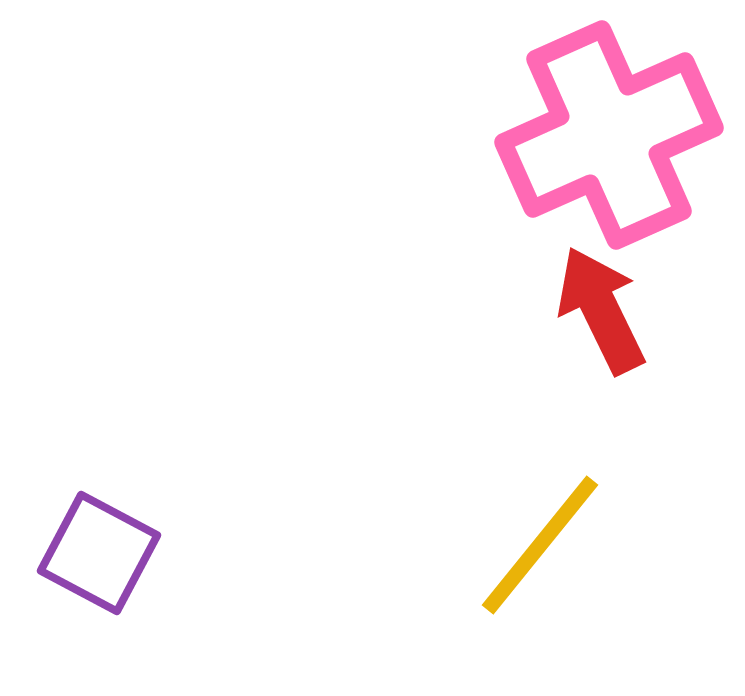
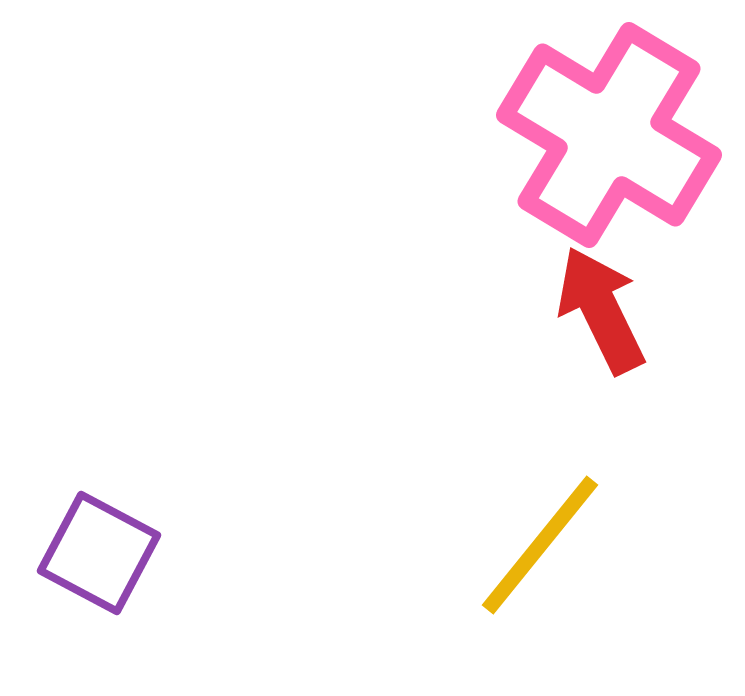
pink cross: rotated 35 degrees counterclockwise
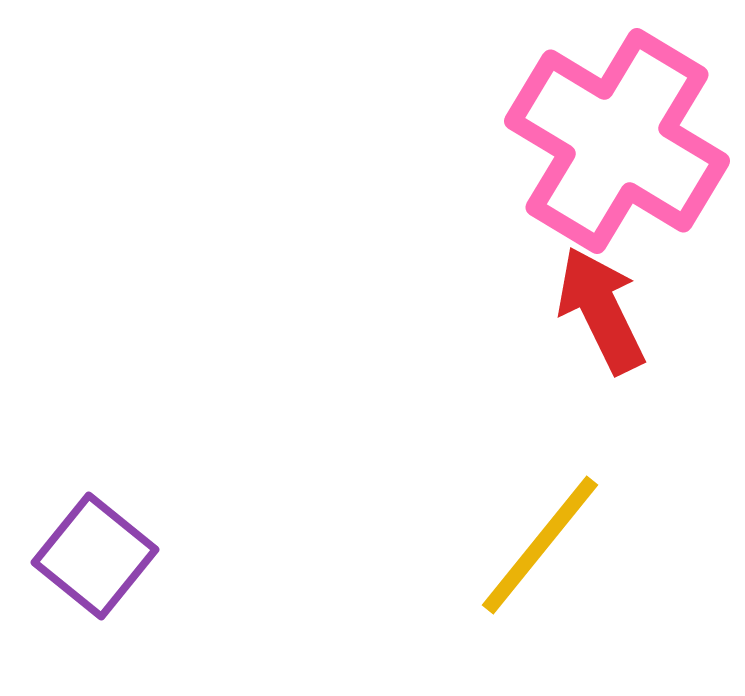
pink cross: moved 8 px right, 6 px down
purple square: moved 4 px left, 3 px down; rotated 11 degrees clockwise
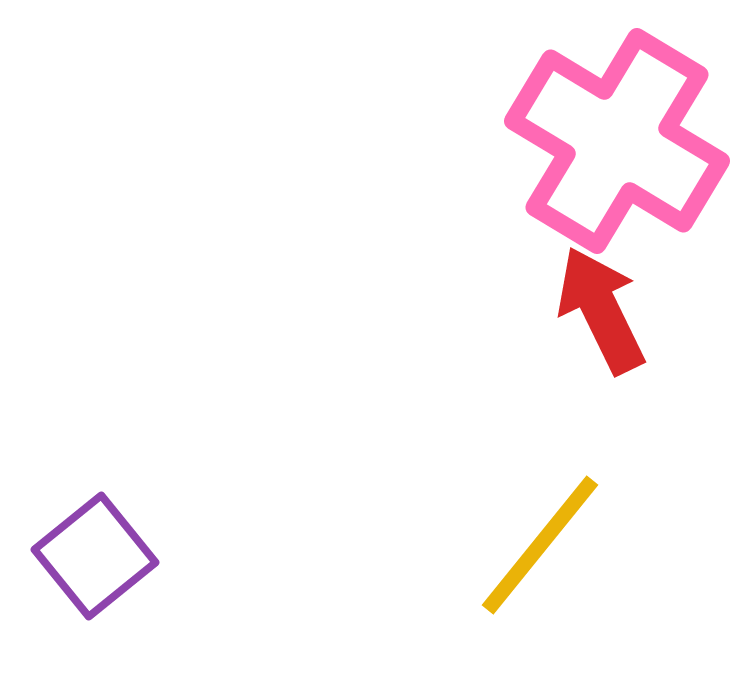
purple square: rotated 12 degrees clockwise
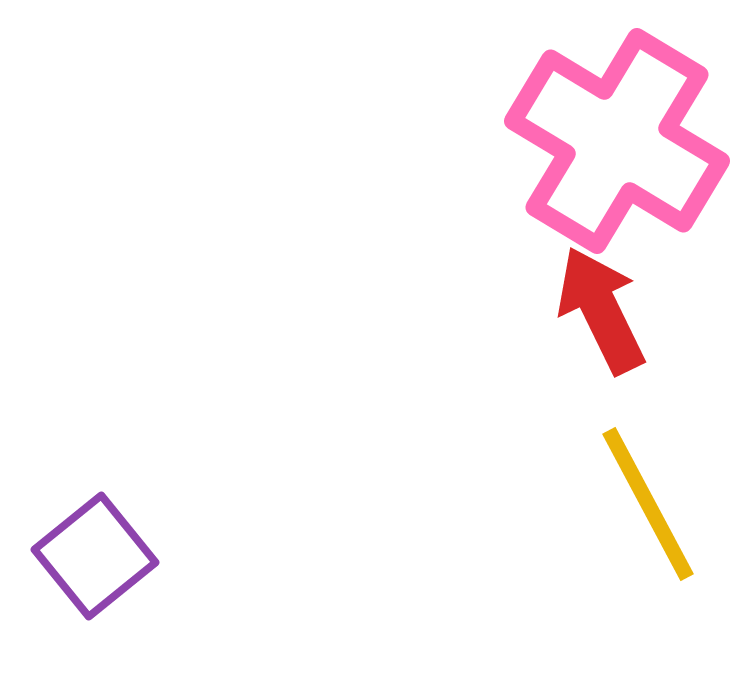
yellow line: moved 108 px right, 41 px up; rotated 67 degrees counterclockwise
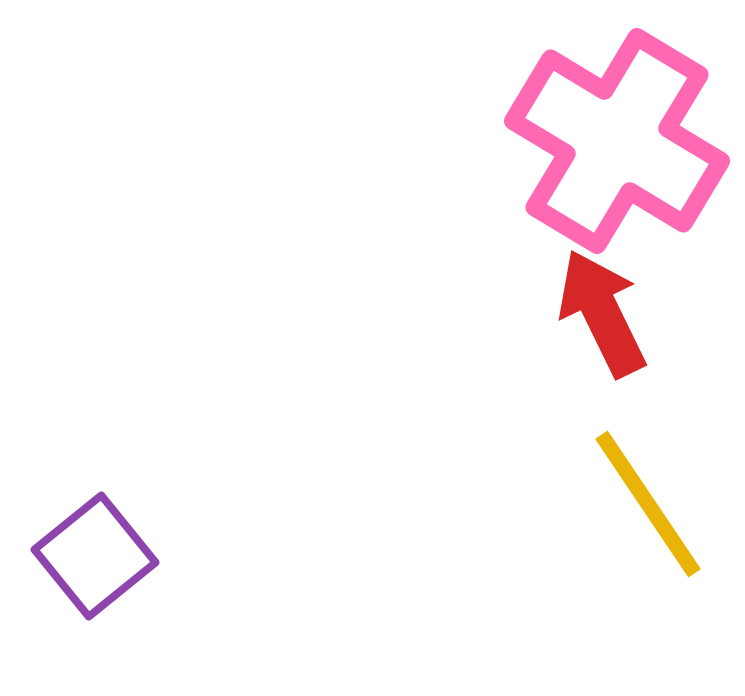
red arrow: moved 1 px right, 3 px down
yellow line: rotated 6 degrees counterclockwise
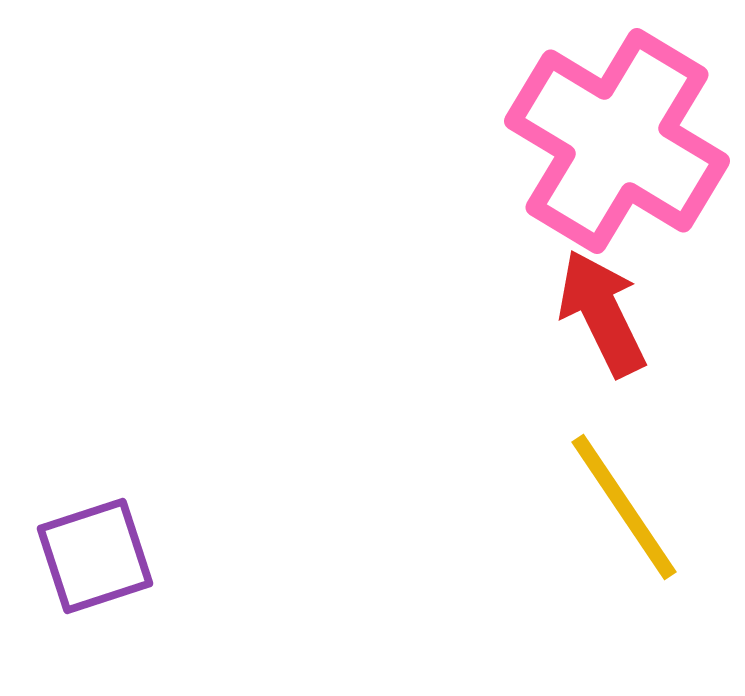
yellow line: moved 24 px left, 3 px down
purple square: rotated 21 degrees clockwise
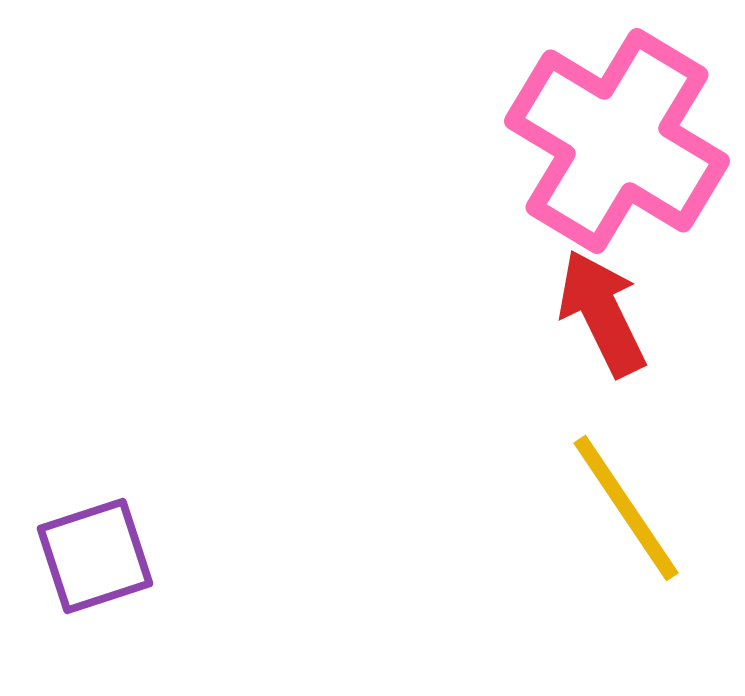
yellow line: moved 2 px right, 1 px down
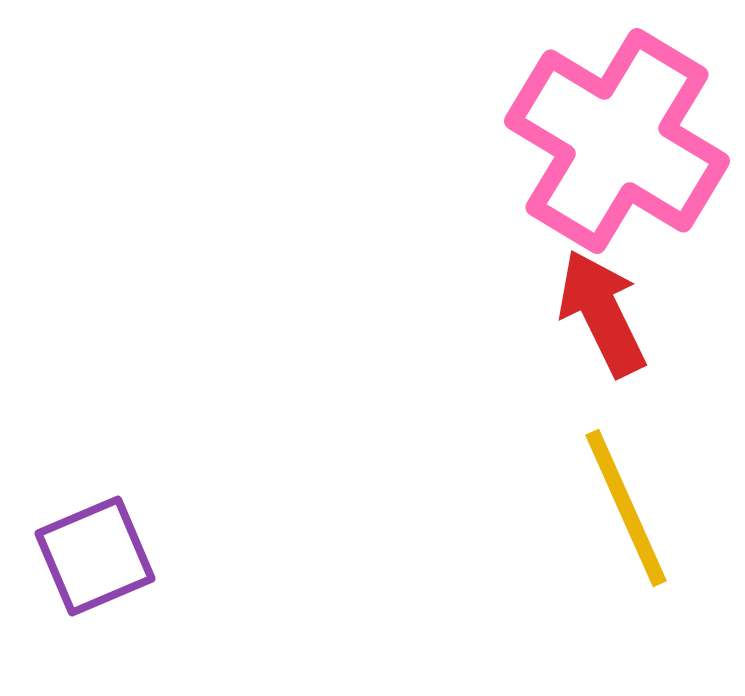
yellow line: rotated 10 degrees clockwise
purple square: rotated 5 degrees counterclockwise
